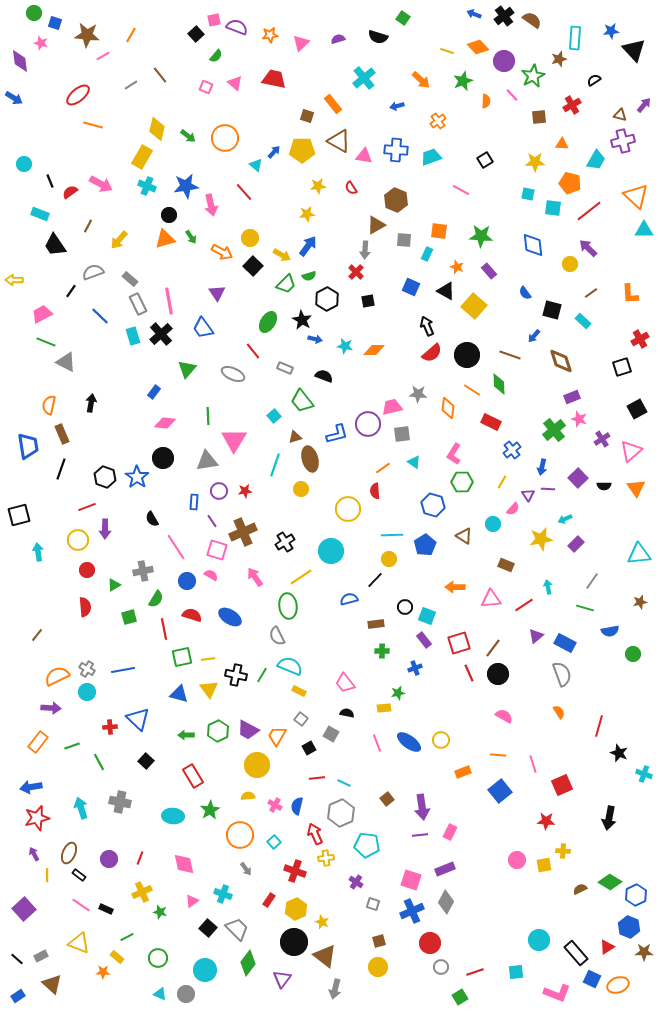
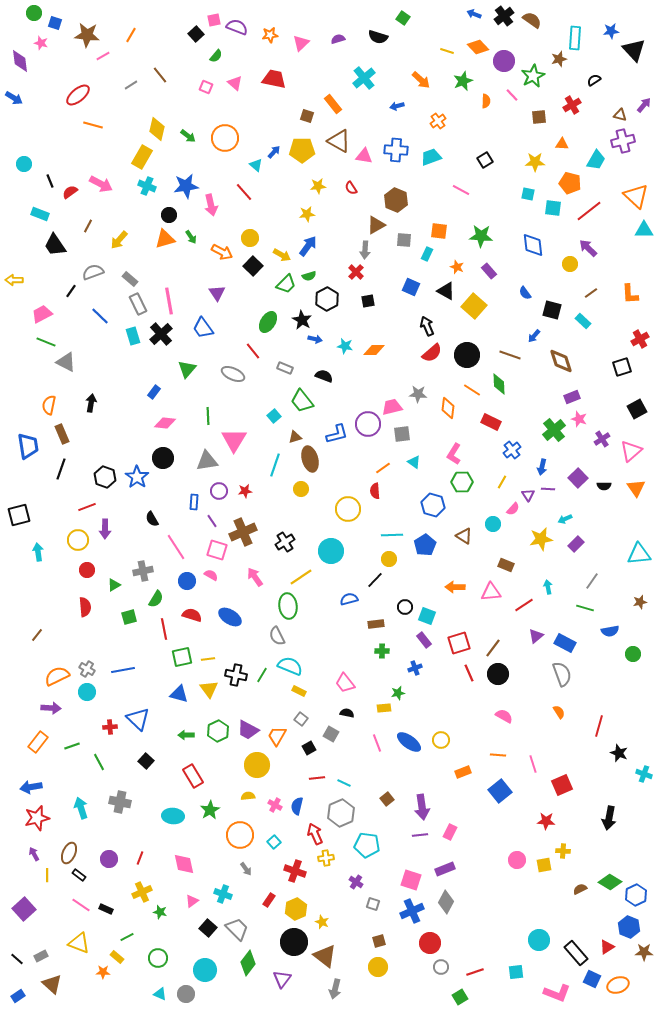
pink triangle at (491, 599): moved 7 px up
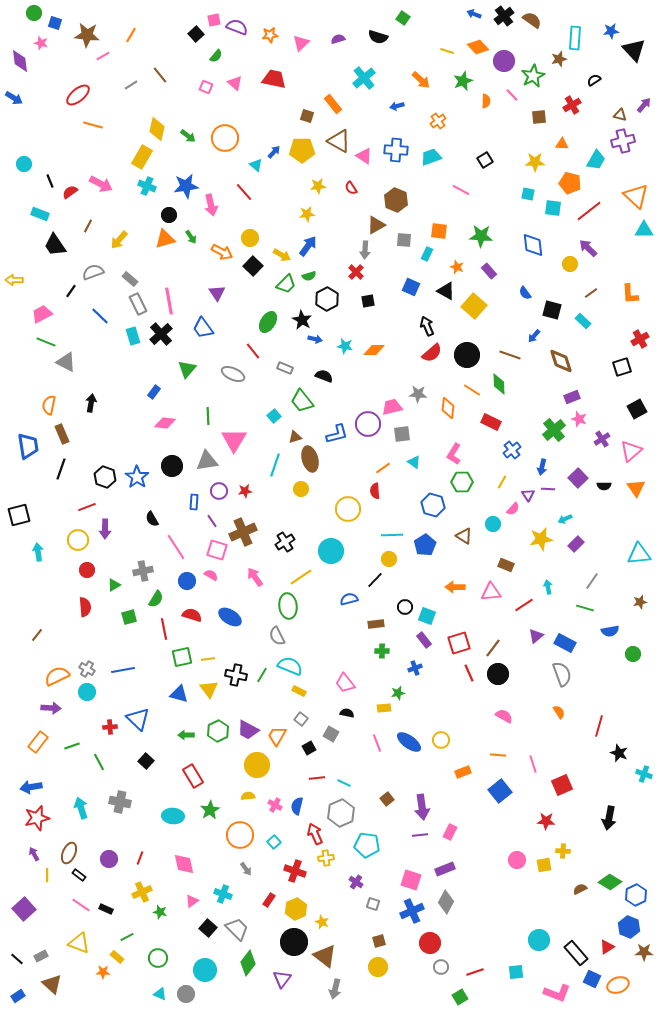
pink triangle at (364, 156): rotated 24 degrees clockwise
black circle at (163, 458): moved 9 px right, 8 px down
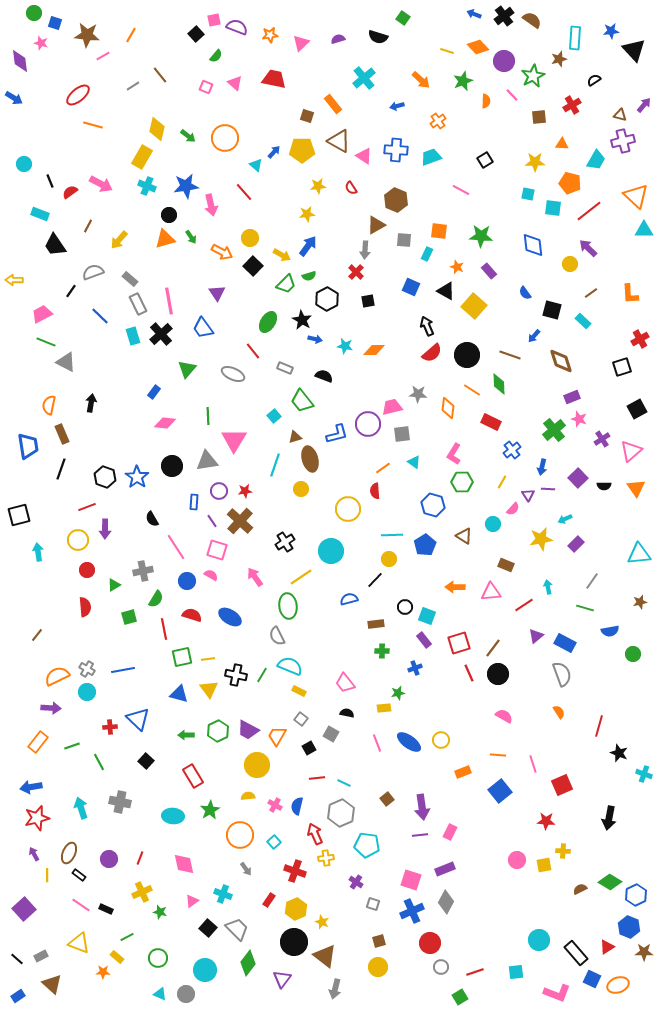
gray line at (131, 85): moved 2 px right, 1 px down
brown cross at (243, 532): moved 3 px left, 11 px up; rotated 24 degrees counterclockwise
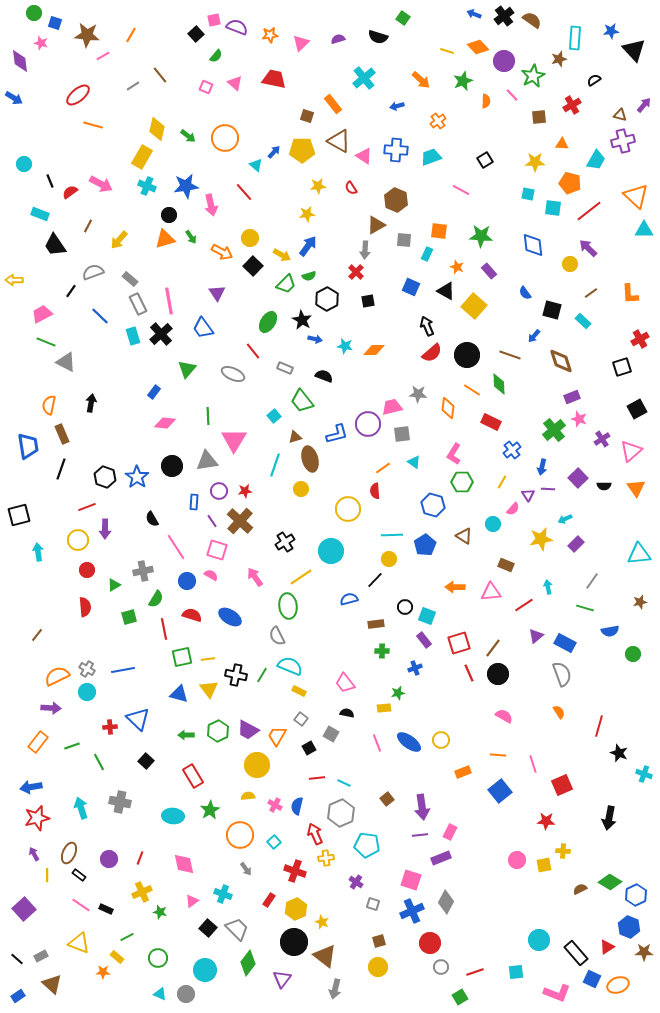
purple rectangle at (445, 869): moved 4 px left, 11 px up
